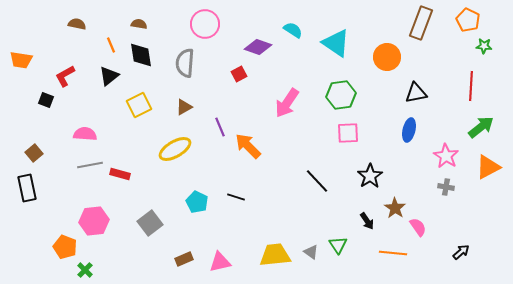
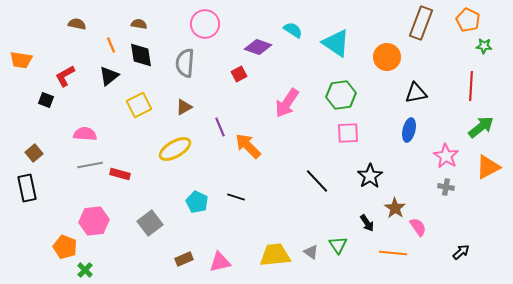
black arrow at (367, 221): moved 2 px down
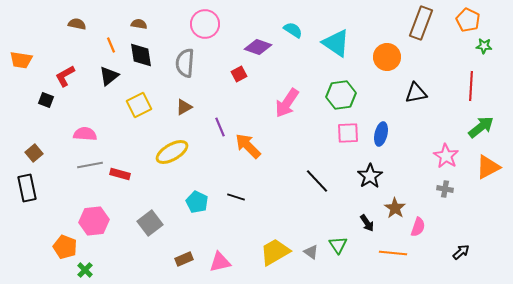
blue ellipse at (409, 130): moved 28 px left, 4 px down
yellow ellipse at (175, 149): moved 3 px left, 3 px down
gray cross at (446, 187): moved 1 px left, 2 px down
pink semicircle at (418, 227): rotated 54 degrees clockwise
yellow trapezoid at (275, 255): moved 3 px up; rotated 24 degrees counterclockwise
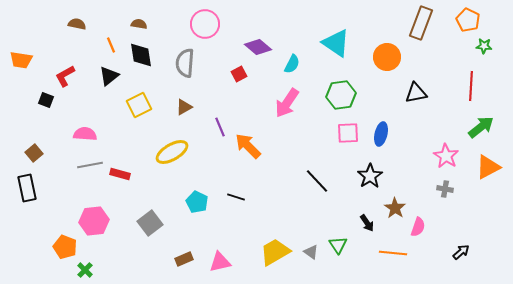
cyan semicircle at (293, 30): moved 1 px left, 34 px down; rotated 84 degrees clockwise
purple diamond at (258, 47): rotated 20 degrees clockwise
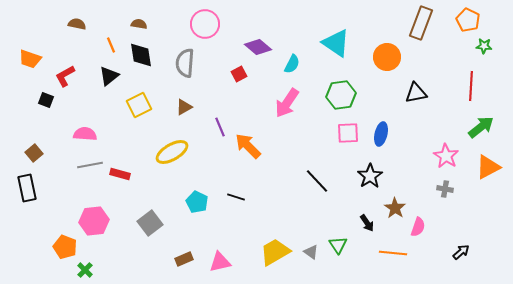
orange trapezoid at (21, 60): moved 9 px right, 1 px up; rotated 10 degrees clockwise
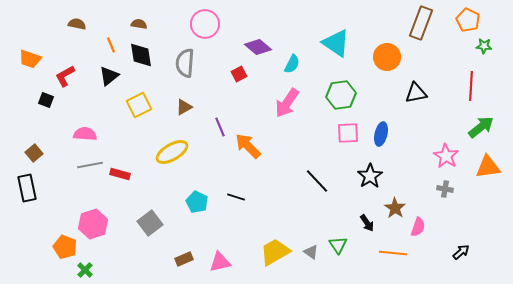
orange triangle at (488, 167): rotated 20 degrees clockwise
pink hexagon at (94, 221): moved 1 px left, 3 px down; rotated 12 degrees counterclockwise
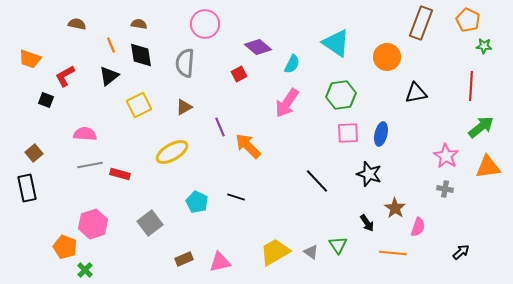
black star at (370, 176): moved 1 px left, 2 px up; rotated 20 degrees counterclockwise
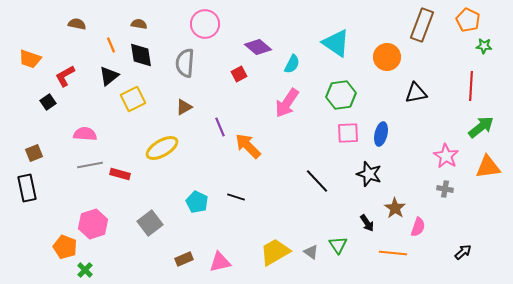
brown rectangle at (421, 23): moved 1 px right, 2 px down
black square at (46, 100): moved 2 px right, 2 px down; rotated 35 degrees clockwise
yellow square at (139, 105): moved 6 px left, 6 px up
yellow ellipse at (172, 152): moved 10 px left, 4 px up
brown square at (34, 153): rotated 18 degrees clockwise
black arrow at (461, 252): moved 2 px right
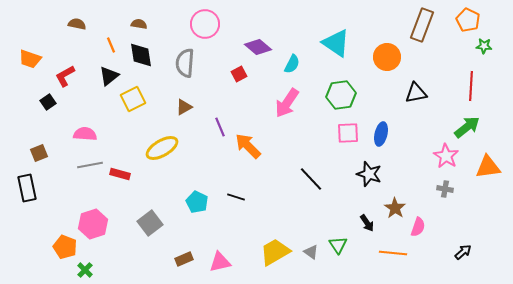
green arrow at (481, 127): moved 14 px left
brown square at (34, 153): moved 5 px right
black line at (317, 181): moved 6 px left, 2 px up
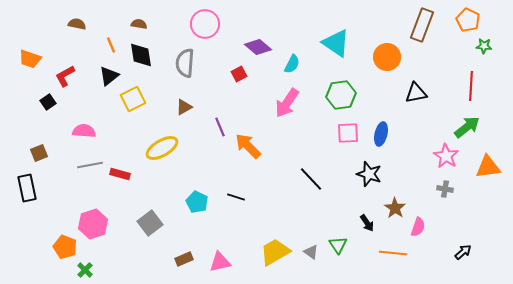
pink semicircle at (85, 134): moved 1 px left, 3 px up
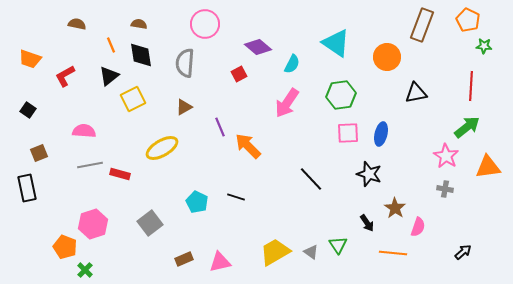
black square at (48, 102): moved 20 px left, 8 px down; rotated 21 degrees counterclockwise
